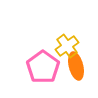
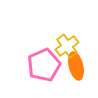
pink pentagon: moved 1 px right, 2 px up; rotated 12 degrees clockwise
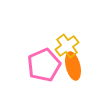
orange ellipse: moved 3 px left
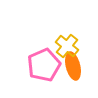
yellow cross: rotated 15 degrees counterclockwise
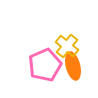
pink pentagon: moved 1 px right
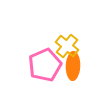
orange ellipse: rotated 16 degrees clockwise
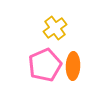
yellow cross: moved 12 px left, 18 px up; rotated 15 degrees clockwise
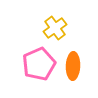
pink pentagon: moved 6 px left, 1 px up
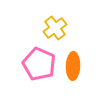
pink pentagon: rotated 24 degrees counterclockwise
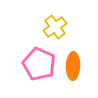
yellow cross: moved 1 px up
